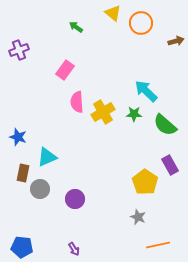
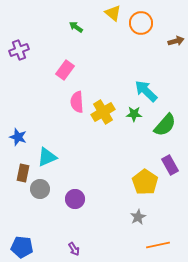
green semicircle: rotated 90 degrees counterclockwise
gray star: rotated 21 degrees clockwise
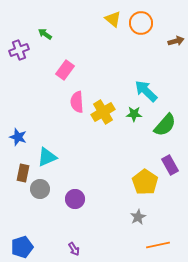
yellow triangle: moved 6 px down
green arrow: moved 31 px left, 7 px down
blue pentagon: rotated 25 degrees counterclockwise
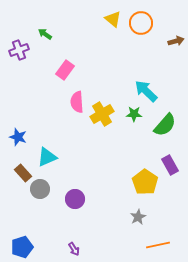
yellow cross: moved 1 px left, 2 px down
brown rectangle: rotated 54 degrees counterclockwise
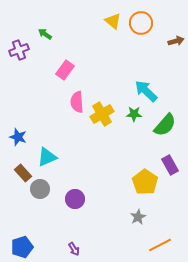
yellow triangle: moved 2 px down
orange line: moved 2 px right; rotated 15 degrees counterclockwise
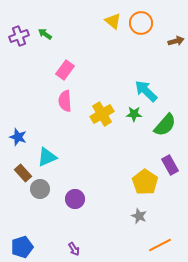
purple cross: moved 14 px up
pink semicircle: moved 12 px left, 1 px up
gray star: moved 1 px right, 1 px up; rotated 21 degrees counterclockwise
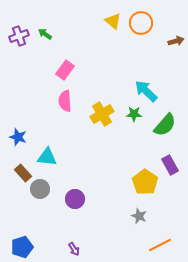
cyan triangle: rotated 30 degrees clockwise
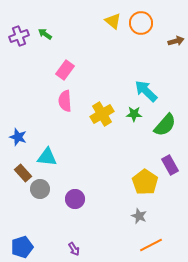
orange line: moved 9 px left
